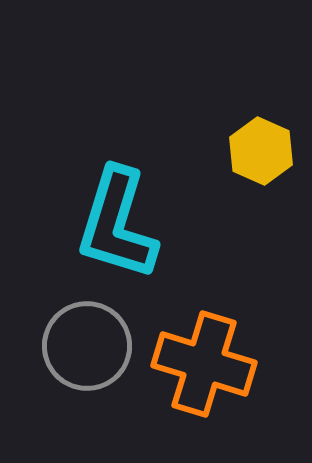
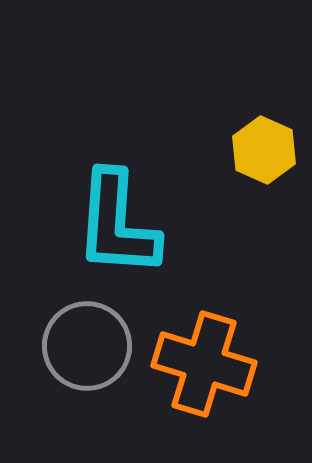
yellow hexagon: moved 3 px right, 1 px up
cyan L-shape: rotated 13 degrees counterclockwise
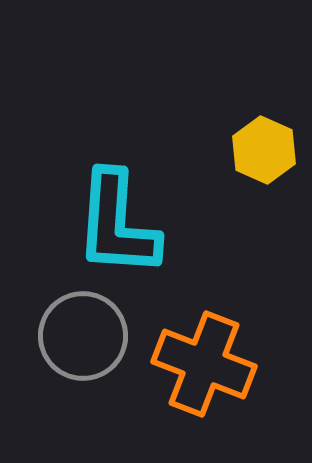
gray circle: moved 4 px left, 10 px up
orange cross: rotated 4 degrees clockwise
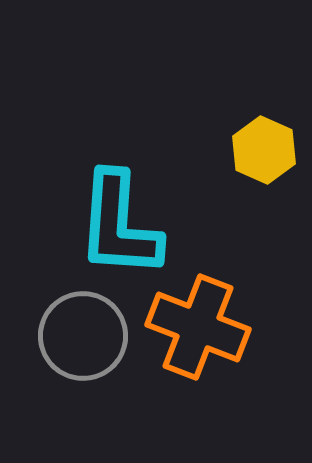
cyan L-shape: moved 2 px right, 1 px down
orange cross: moved 6 px left, 37 px up
